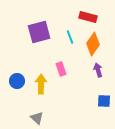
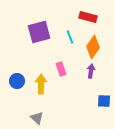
orange diamond: moved 3 px down
purple arrow: moved 7 px left, 1 px down; rotated 24 degrees clockwise
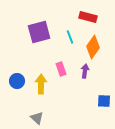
purple arrow: moved 6 px left
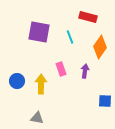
purple square: rotated 25 degrees clockwise
orange diamond: moved 7 px right
blue square: moved 1 px right
gray triangle: rotated 32 degrees counterclockwise
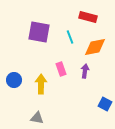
orange diamond: moved 5 px left; rotated 45 degrees clockwise
blue circle: moved 3 px left, 1 px up
blue square: moved 3 px down; rotated 24 degrees clockwise
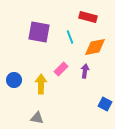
pink rectangle: rotated 64 degrees clockwise
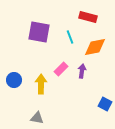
purple arrow: moved 3 px left
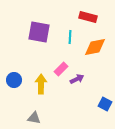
cyan line: rotated 24 degrees clockwise
purple arrow: moved 5 px left, 8 px down; rotated 56 degrees clockwise
gray triangle: moved 3 px left
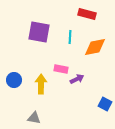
red rectangle: moved 1 px left, 3 px up
pink rectangle: rotated 56 degrees clockwise
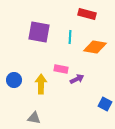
orange diamond: rotated 20 degrees clockwise
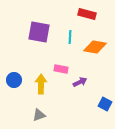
purple arrow: moved 3 px right, 3 px down
gray triangle: moved 5 px right, 3 px up; rotated 32 degrees counterclockwise
